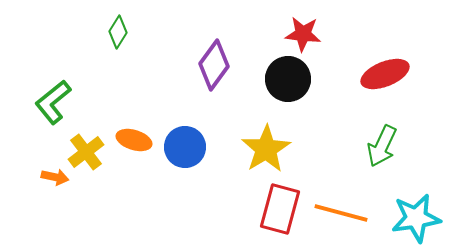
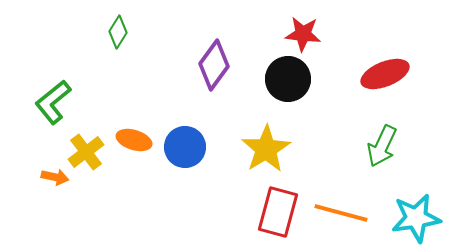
red rectangle: moved 2 px left, 3 px down
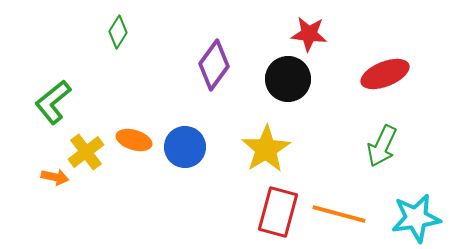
red star: moved 6 px right
orange line: moved 2 px left, 1 px down
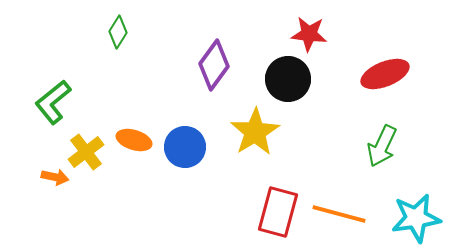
yellow star: moved 11 px left, 17 px up
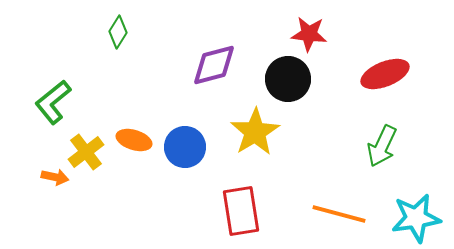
purple diamond: rotated 39 degrees clockwise
red rectangle: moved 37 px left, 1 px up; rotated 24 degrees counterclockwise
